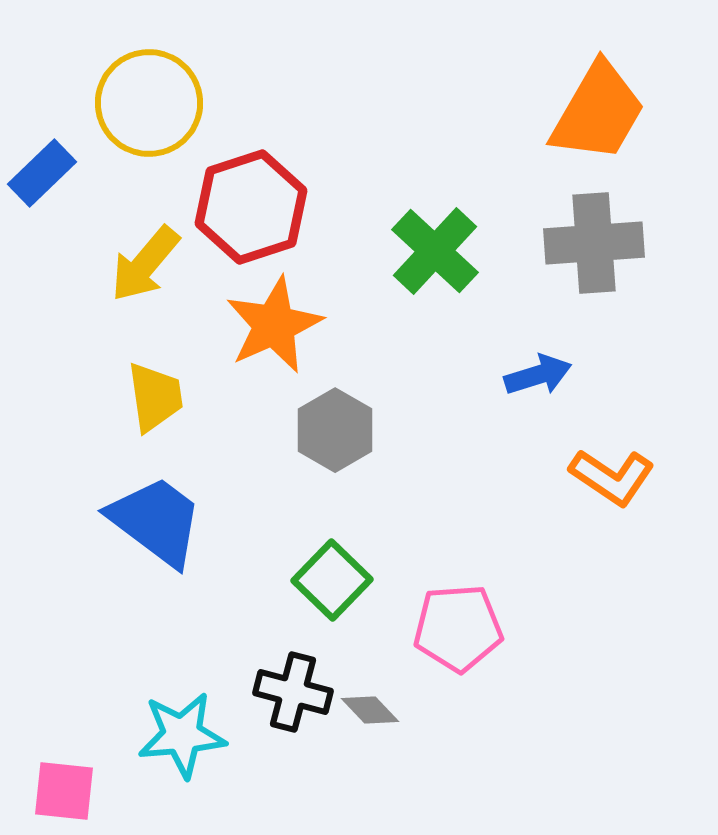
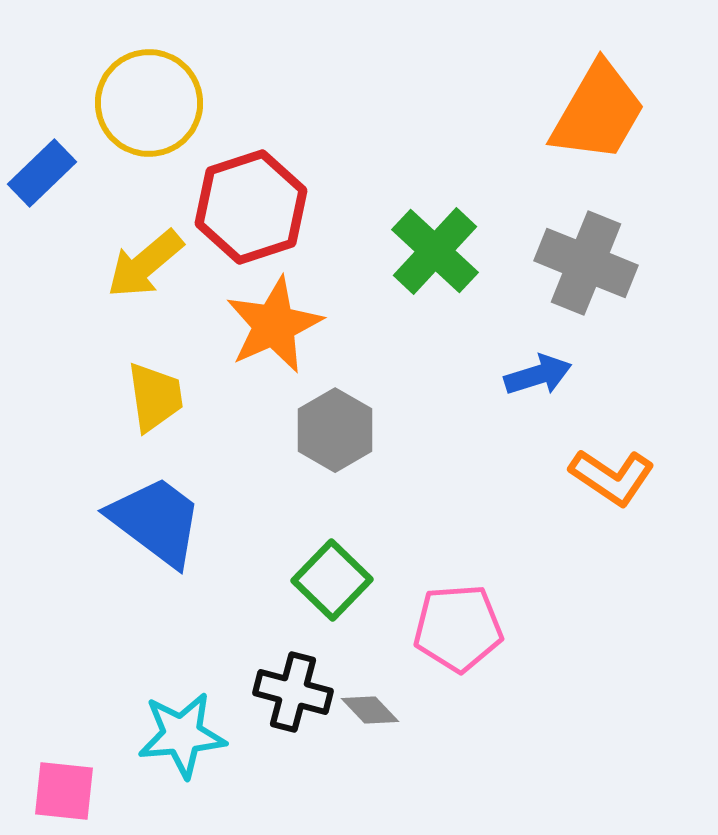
gray cross: moved 8 px left, 20 px down; rotated 26 degrees clockwise
yellow arrow: rotated 10 degrees clockwise
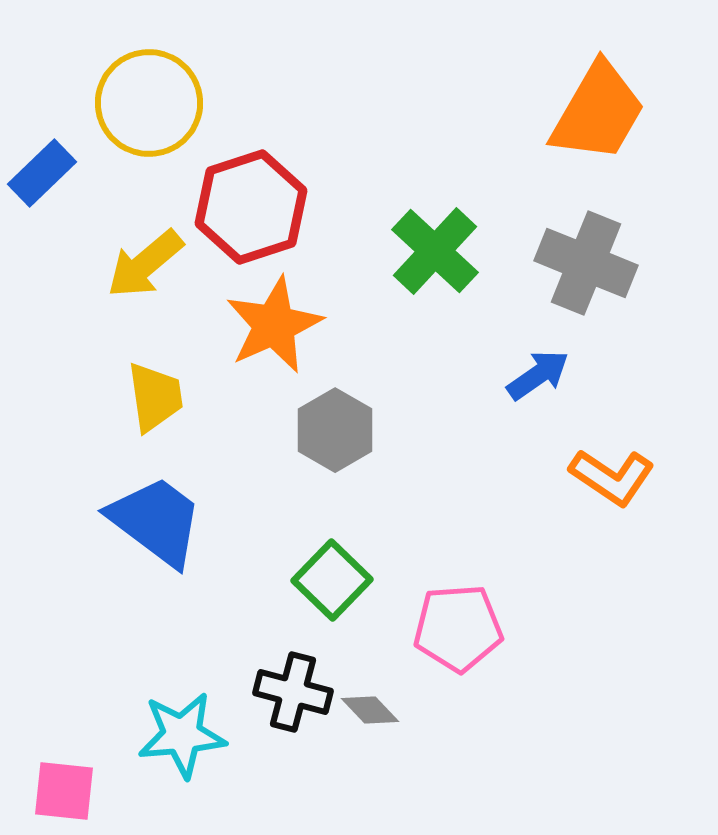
blue arrow: rotated 18 degrees counterclockwise
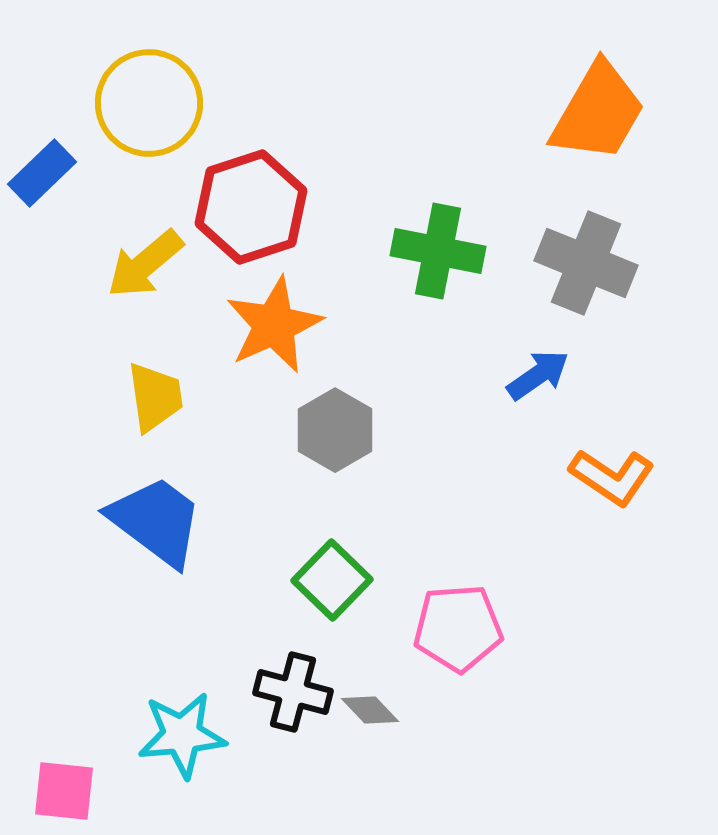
green cross: moved 3 px right; rotated 32 degrees counterclockwise
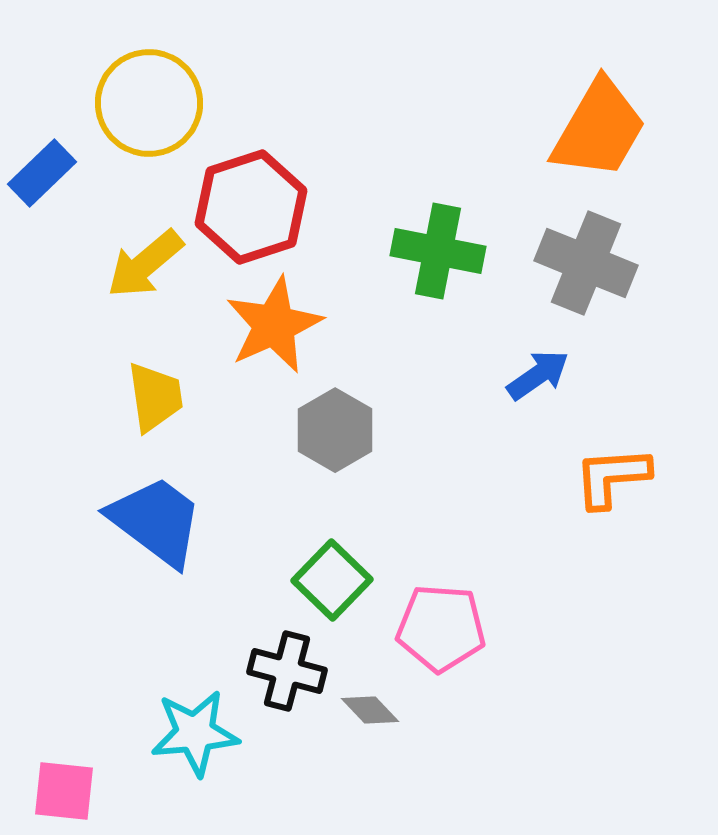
orange trapezoid: moved 1 px right, 17 px down
orange L-shape: rotated 142 degrees clockwise
pink pentagon: moved 17 px left; rotated 8 degrees clockwise
black cross: moved 6 px left, 21 px up
cyan star: moved 13 px right, 2 px up
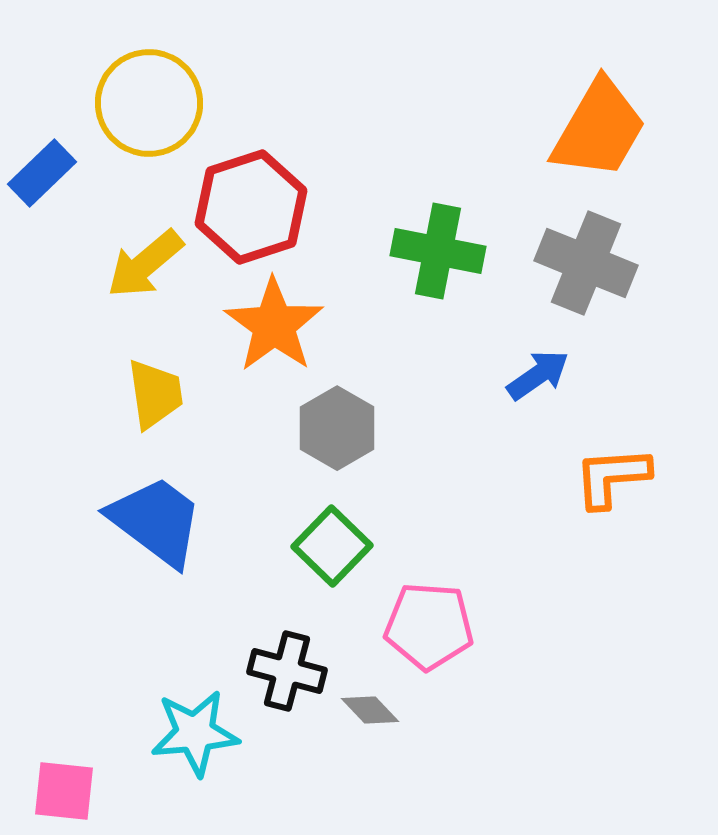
orange star: rotated 12 degrees counterclockwise
yellow trapezoid: moved 3 px up
gray hexagon: moved 2 px right, 2 px up
green square: moved 34 px up
pink pentagon: moved 12 px left, 2 px up
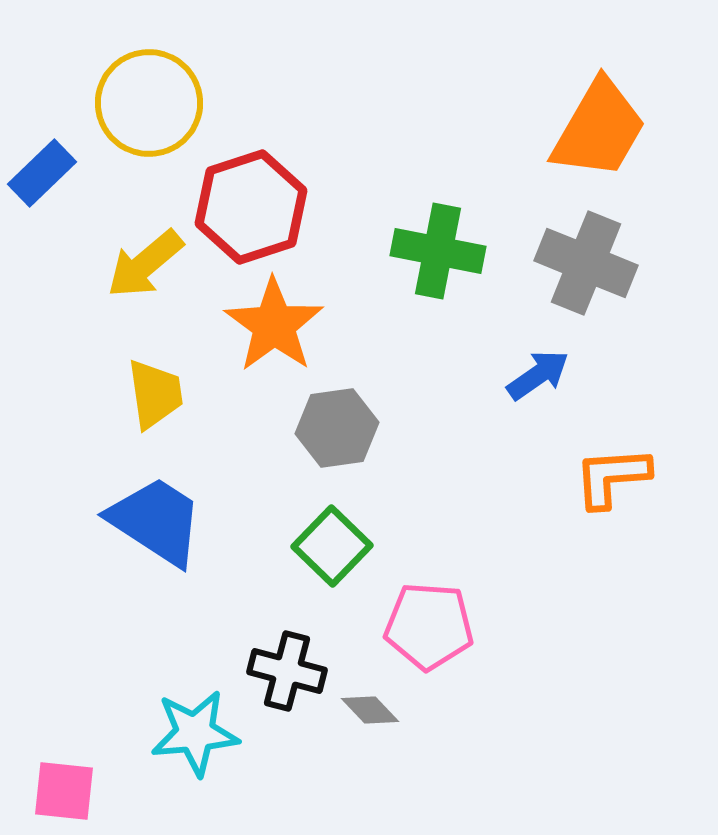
gray hexagon: rotated 22 degrees clockwise
blue trapezoid: rotated 4 degrees counterclockwise
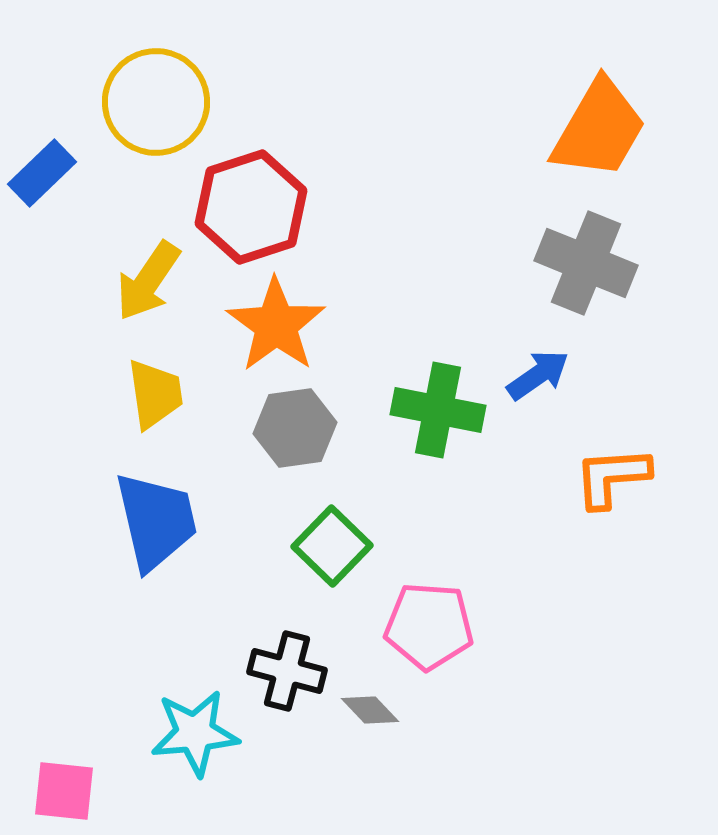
yellow circle: moved 7 px right, 1 px up
green cross: moved 159 px down
yellow arrow: moved 3 px right, 17 px down; rotated 16 degrees counterclockwise
orange star: moved 2 px right
gray hexagon: moved 42 px left
blue trapezoid: rotated 44 degrees clockwise
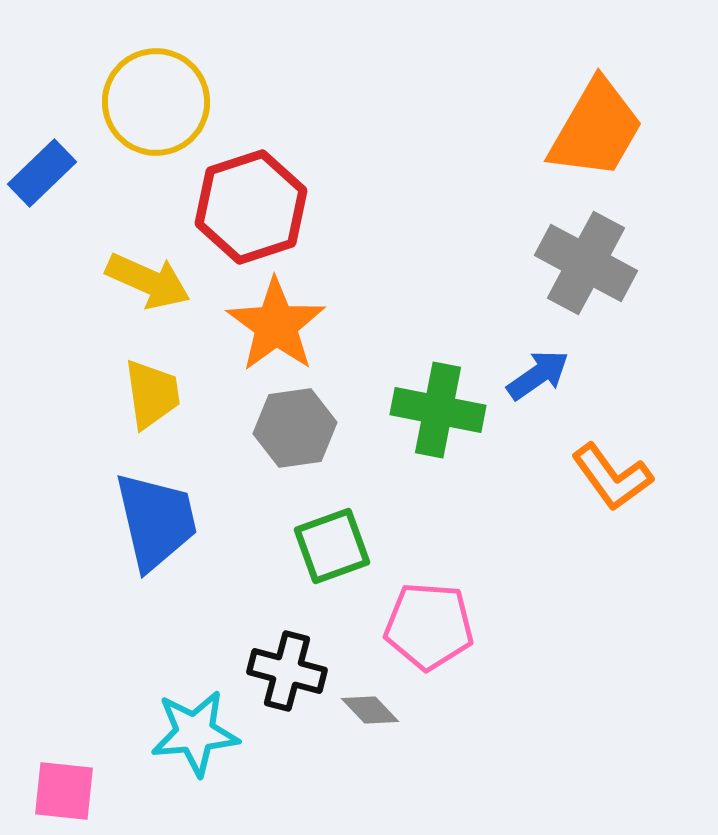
orange trapezoid: moved 3 px left
gray cross: rotated 6 degrees clockwise
yellow arrow: rotated 100 degrees counterclockwise
yellow trapezoid: moved 3 px left
orange L-shape: rotated 122 degrees counterclockwise
green square: rotated 26 degrees clockwise
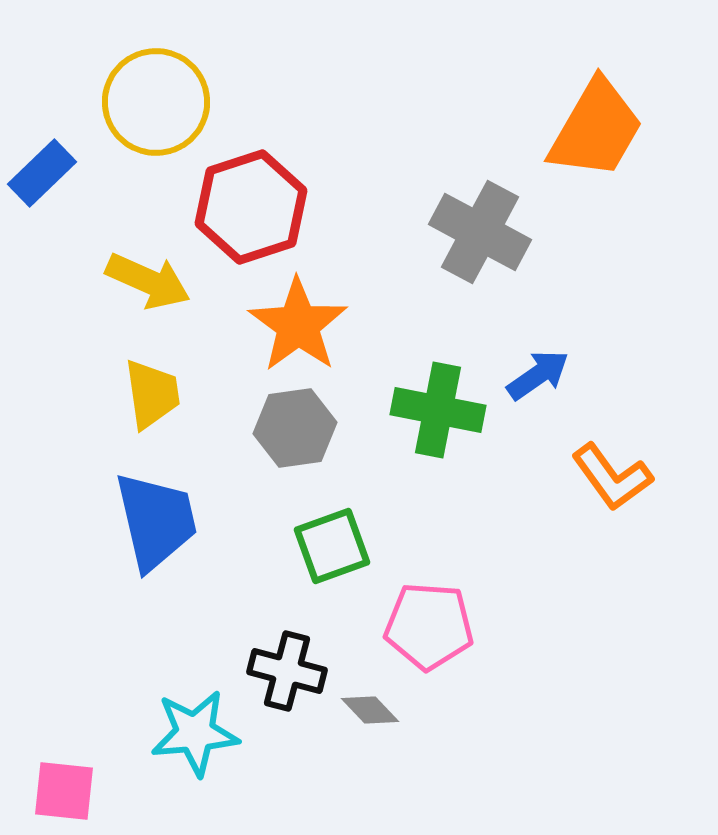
gray cross: moved 106 px left, 31 px up
orange star: moved 22 px right
